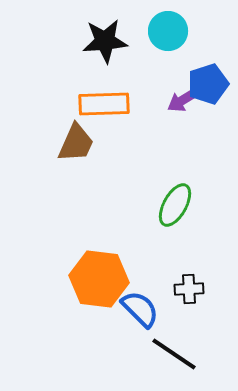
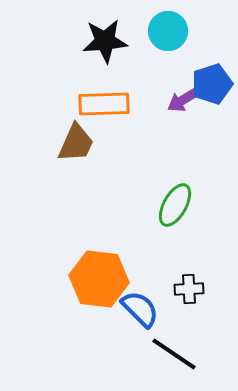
blue pentagon: moved 4 px right
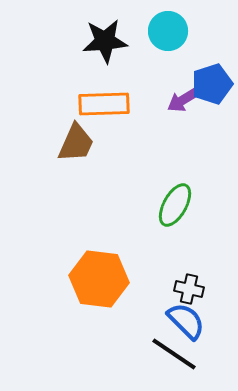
black cross: rotated 16 degrees clockwise
blue semicircle: moved 46 px right, 12 px down
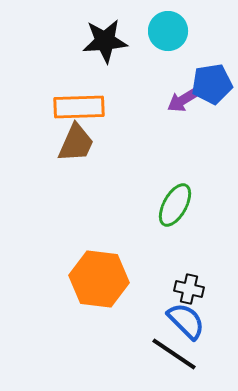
blue pentagon: rotated 9 degrees clockwise
orange rectangle: moved 25 px left, 3 px down
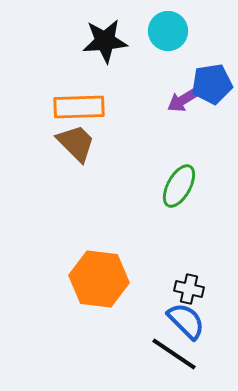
brown trapezoid: rotated 69 degrees counterclockwise
green ellipse: moved 4 px right, 19 px up
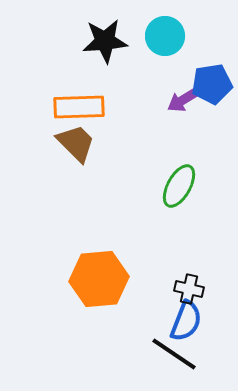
cyan circle: moved 3 px left, 5 px down
orange hexagon: rotated 12 degrees counterclockwise
blue semicircle: rotated 66 degrees clockwise
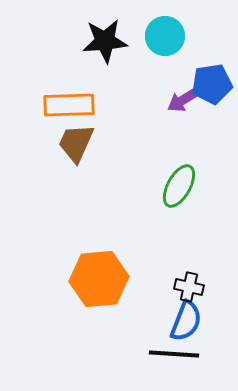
orange rectangle: moved 10 px left, 2 px up
brown trapezoid: rotated 111 degrees counterclockwise
black cross: moved 2 px up
black line: rotated 30 degrees counterclockwise
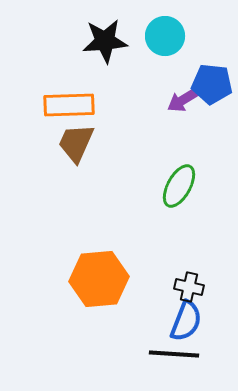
blue pentagon: rotated 15 degrees clockwise
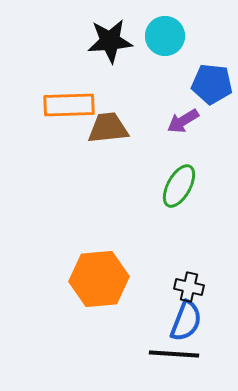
black star: moved 5 px right
purple arrow: moved 21 px down
brown trapezoid: moved 32 px right, 15 px up; rotated 60 degrees clockwise
